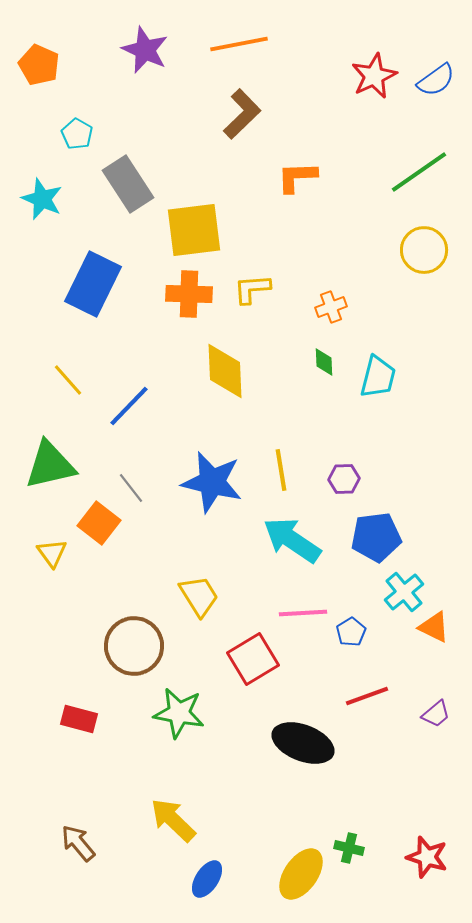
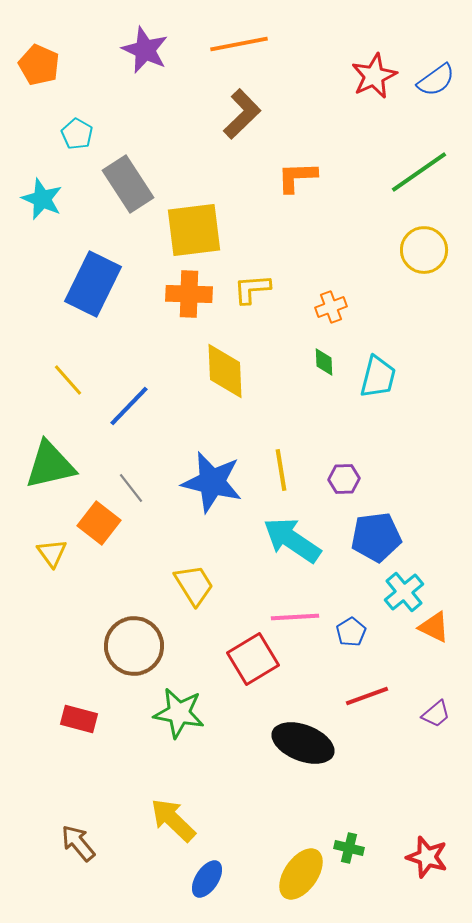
yellow trapezoid at (199, 596): moved 5 px left, 11 px up
pink line at (303, 613): moved 8 px left, 4 px down
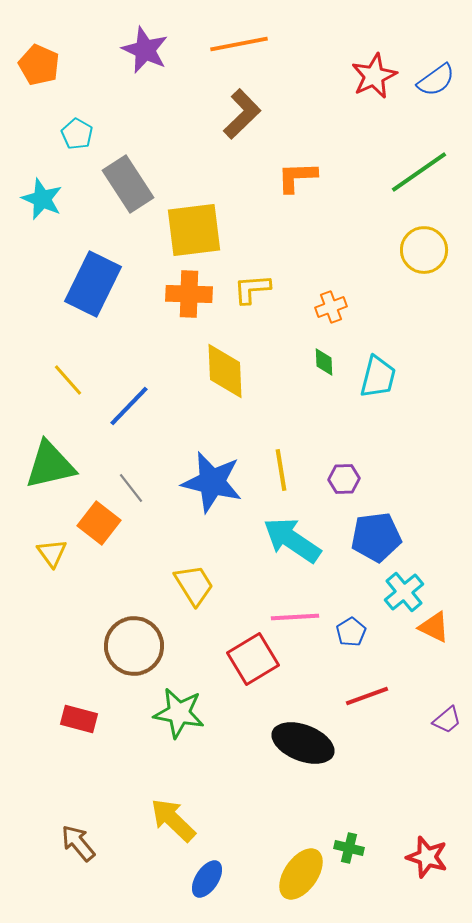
purple trapezoid at (436, 714): moved 11 px right, 6 px down
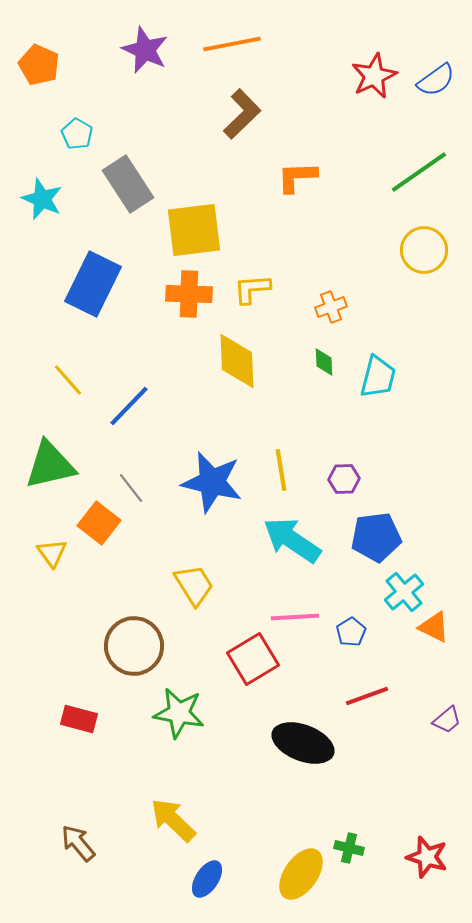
orange line at (239, 44): moved 7 px left
yellow diamond at (225, 371): moved 12 px right, 10 px up
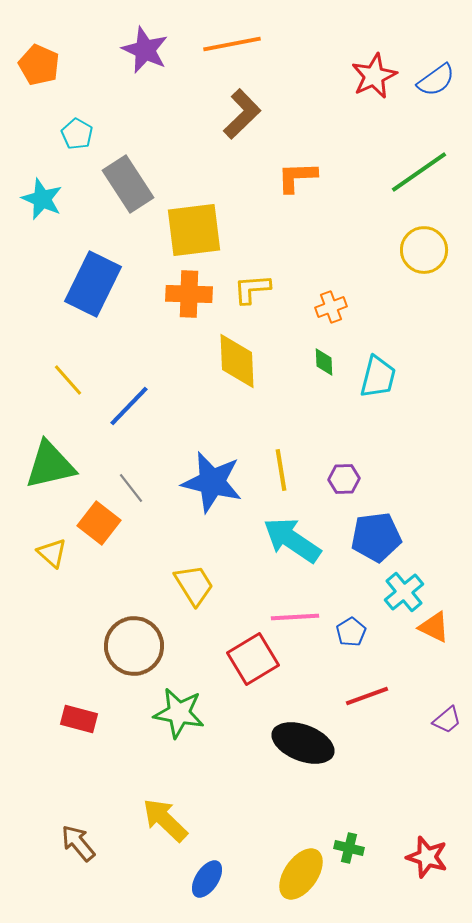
yellow triangle at (52, 553): rotated 12 degrees counterclockwise
yellow arrow at (173, 820): moved 8 px left
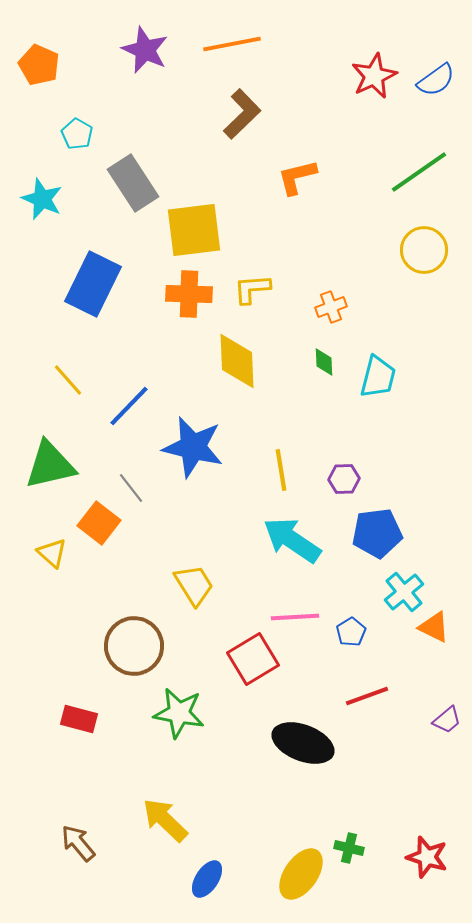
orange L-shape at (297, 177): rotated 12 degrees counterclockwise
gray rectangle at (128, 184): moved 5 px right, 1 px up
blue star at (212, 482): moved 19 px left, 35 px up
blue pentagon at (376, 537): moved 1 px right, 4 px up
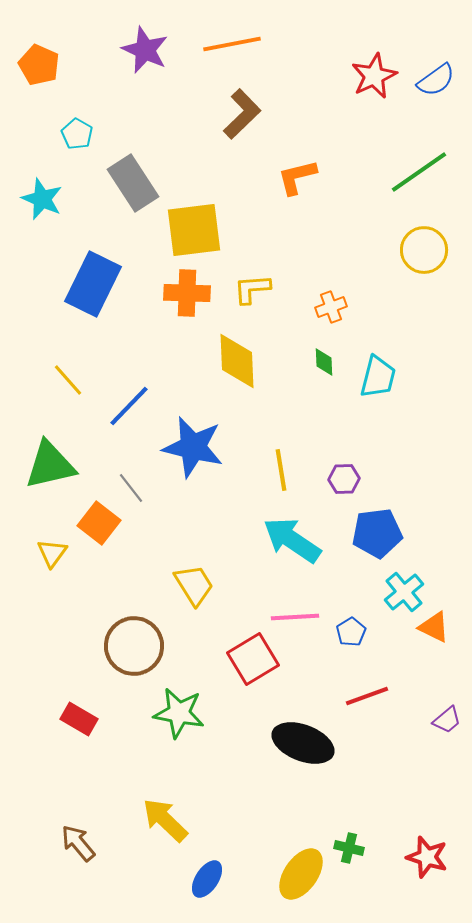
orange cross at (189, 294): moved 2 px left, 1 px up
yellow triangle at (52, 553): rotated 24 degrees clockwise
red rectangle at (79, 719): rotated 15 degrees clockwise
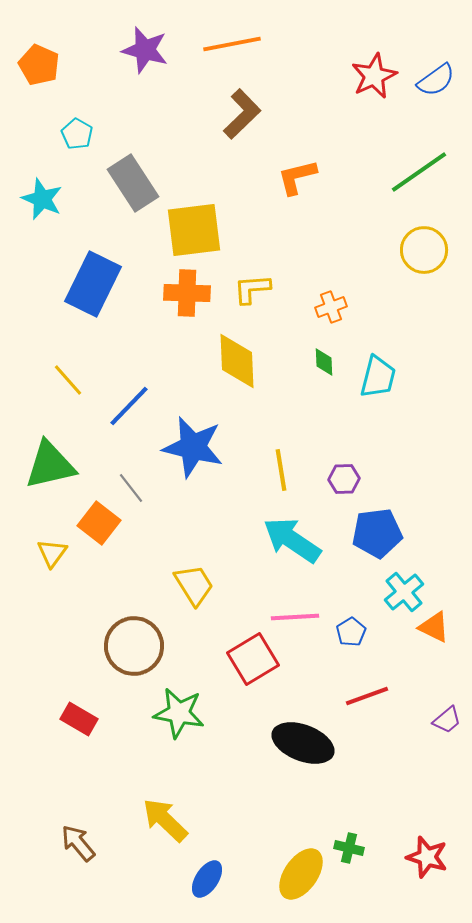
purple star at (145, 50): rotated 9 degrees counterclockwise
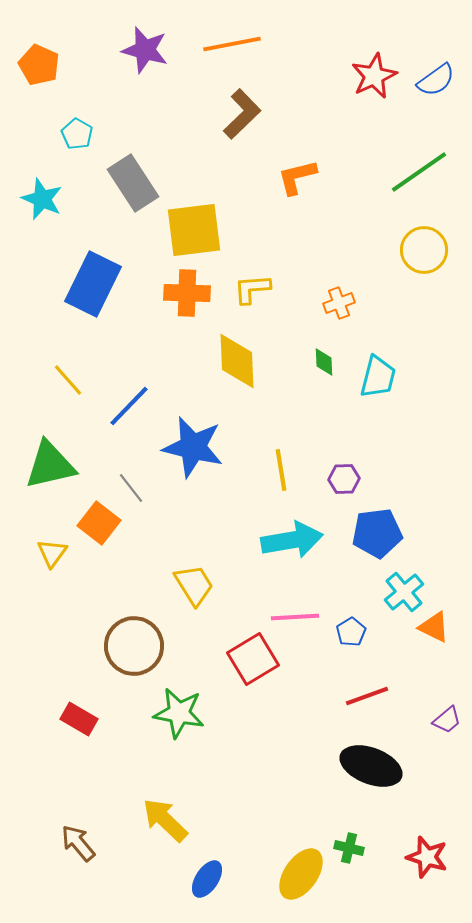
orange cross at (331, 307): moved 8 px right, 4 px up
cyan arrow at (292, 540): rotated 136 degrees clockwise
black ellipse at (303, 743): moved 68 px right, 23 px down
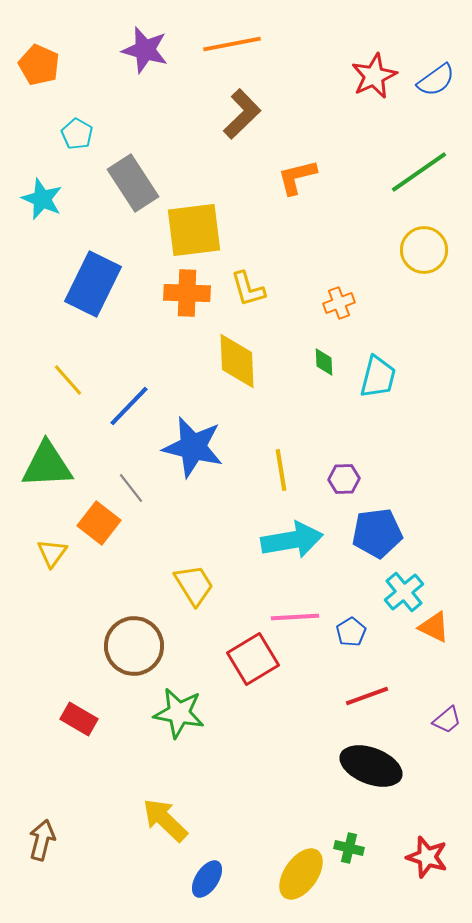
yellow L-shape at (252, 289): moved 4 px left; rotated 102 degrees counterclockwise
green triangle at (50, 465): moved 3 px left; rotated 10 degrees clockwise
brown arrow at (78, 843): moved 36 px left, 3 px up; rotated 54 degrees clockwise
